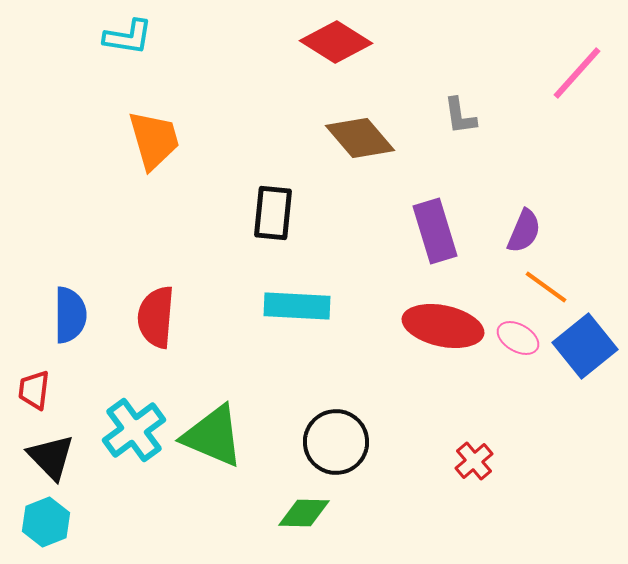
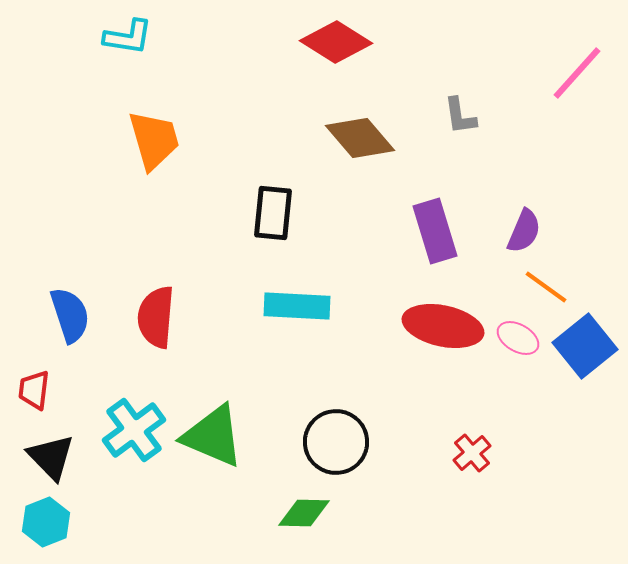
blue semicircle: rotated 18 degrees counterclockwise
red cross: moved 2 px left, 8 px up
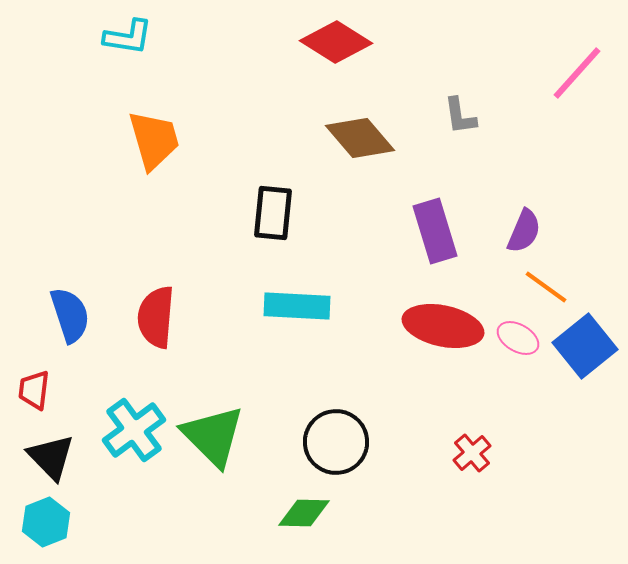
green triangle: rotated 22 degrees clockwise
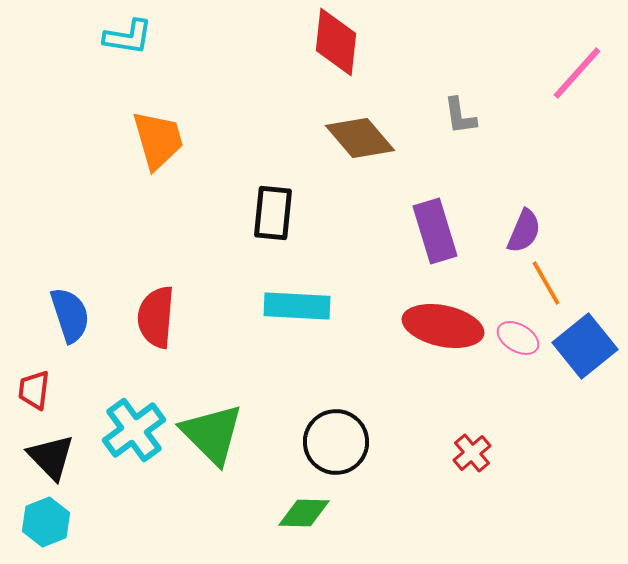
red diamond: rotated 64 degrees clockwise
orange trapezoid: moved 4 px right
orange line: moved 4 px up; rotated 24 degrees clockwise
green triangle: moved 1 px left, 2 px up
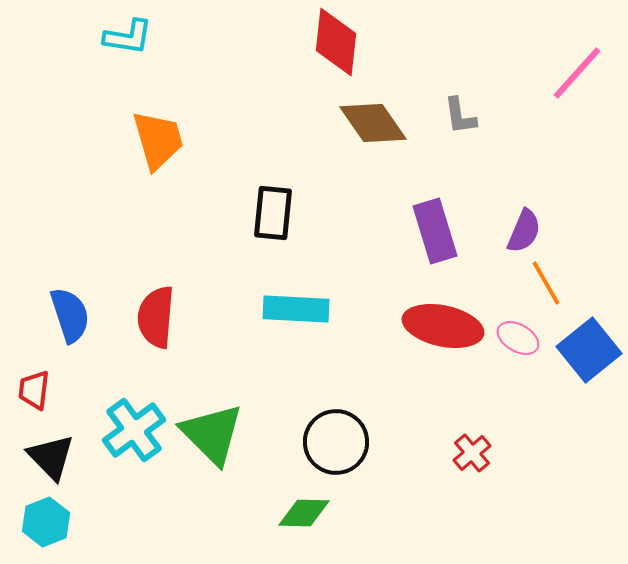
brown diamond: moved 13 px right, 15 px up; rotated 6 degrees clockwise
cyan rectangle: moved 1 px left, 3 px down
blue square: moved 4 px right, 4 px down
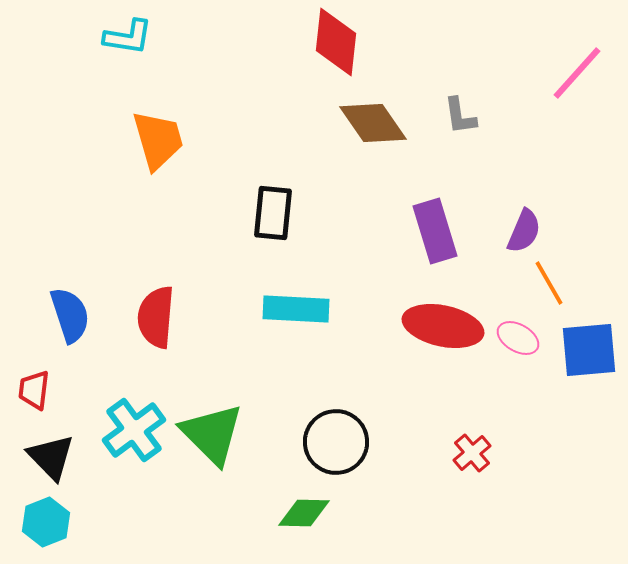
orange line: moved 3 px right
blue square: rotated 34 degrees clockwise
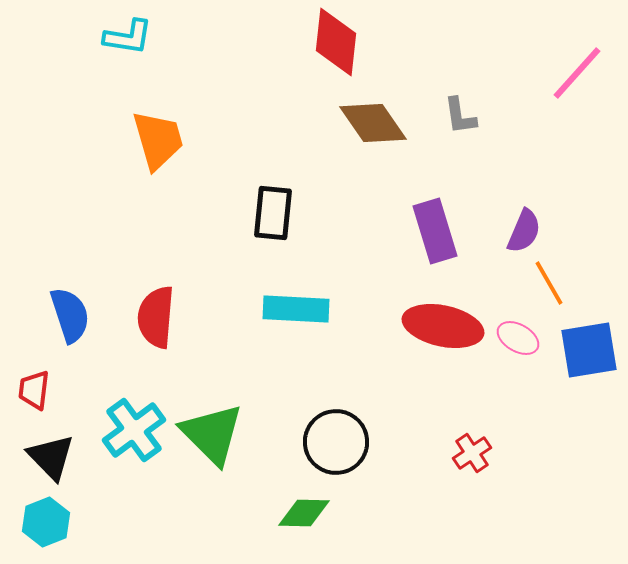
blue square: rotated 4 degrees counterclockwise
red cross: rotated 6 degrees clockwise
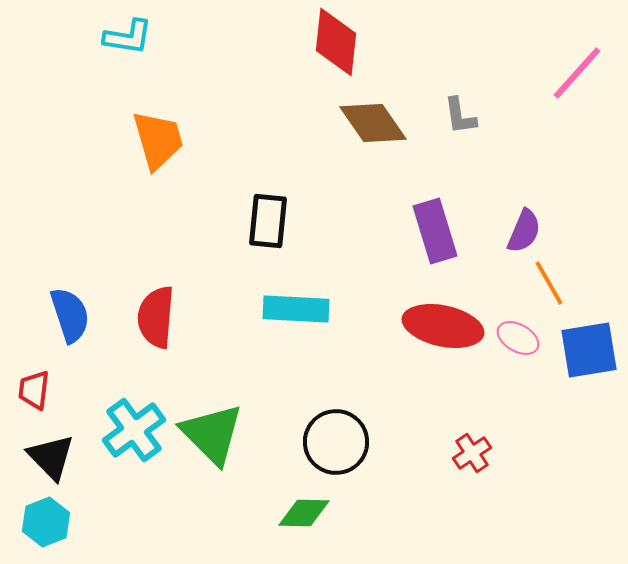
black rectangle: moved 5 px left, 8 px down
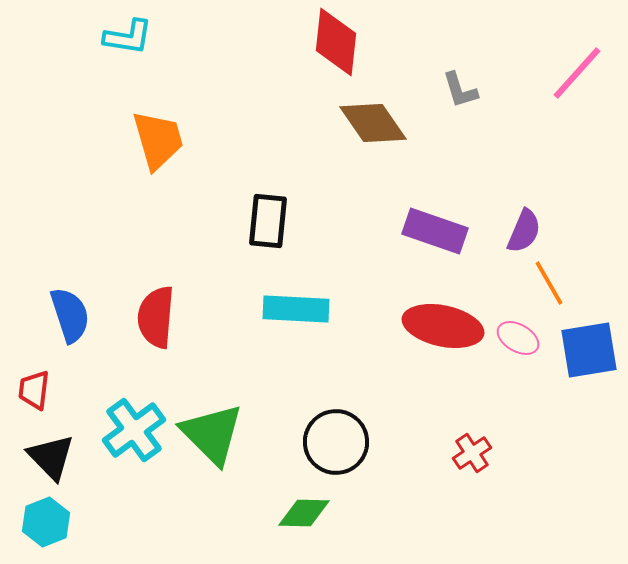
gray L-shape: moved 26 px up; rotated 9 degrees counterclockwise
purple rectangle: rotated 54 degrees counterclockwise
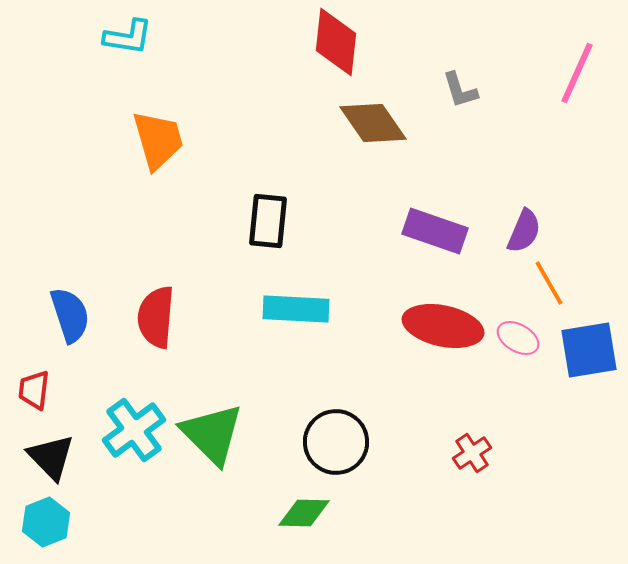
pink line: rotated 18 degrees counterclockwise
